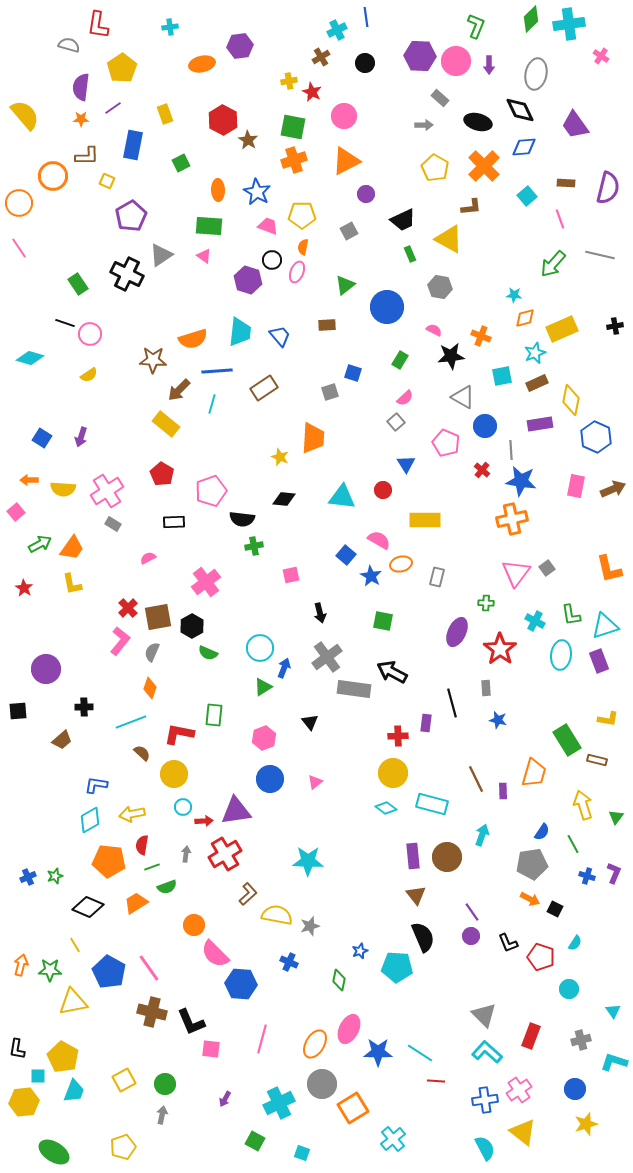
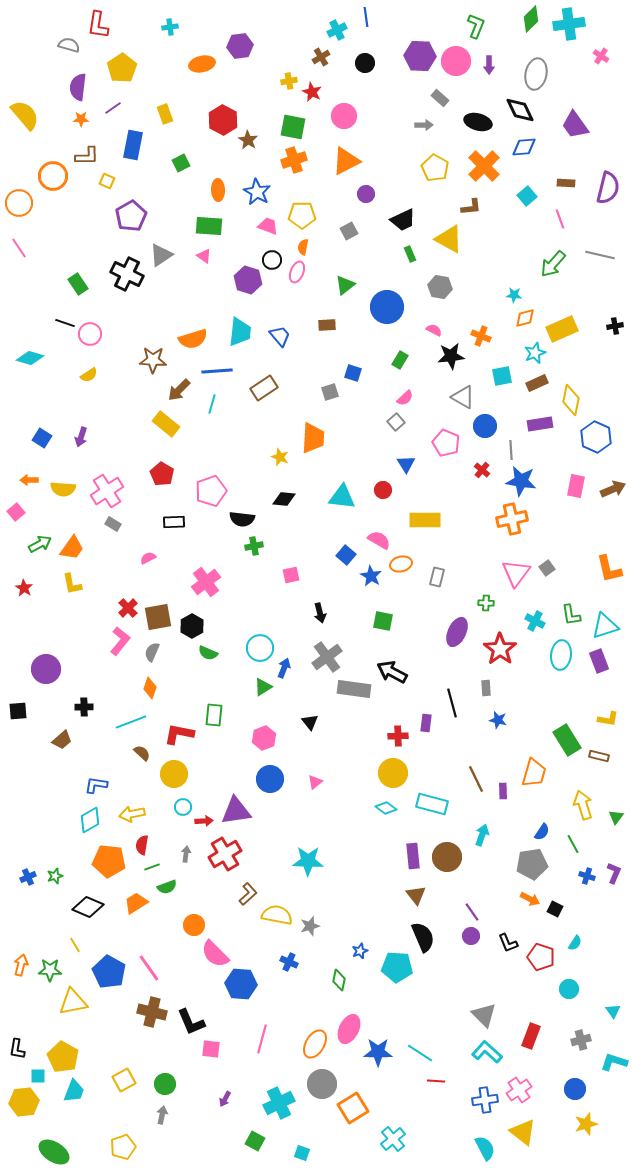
purple semicircle at (81, 87): moved 3 px left
brown rectangle at (597, 760): moved 2 px right, 4 px up
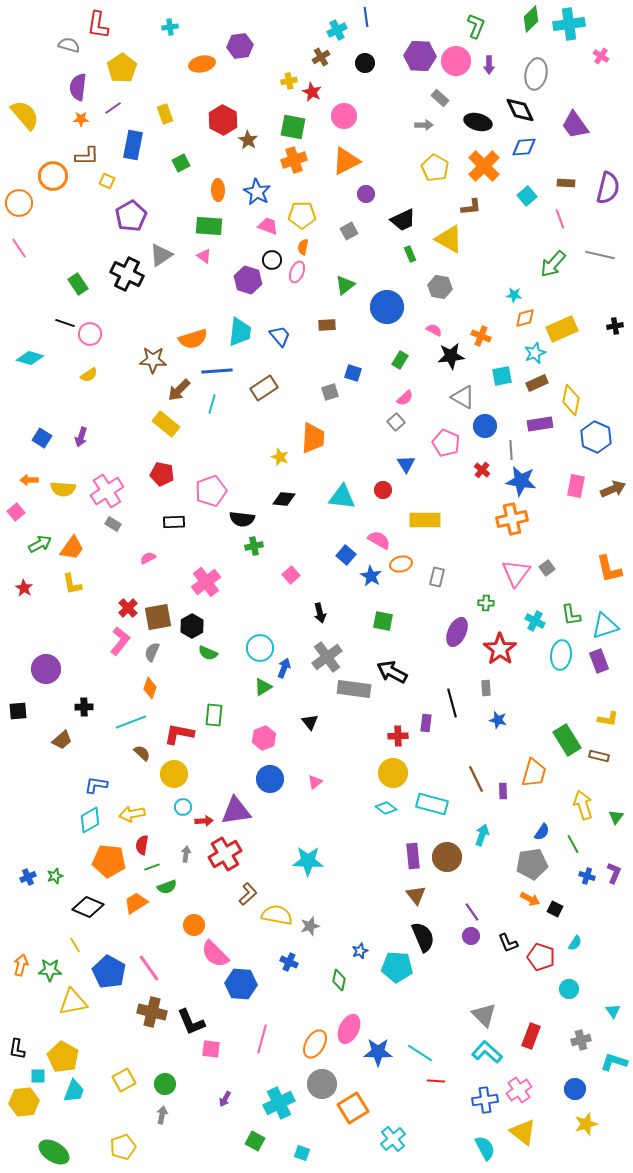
red pentagon at (162, 474): rotated 20 degrees counterclockwise
pink square at (291, 575): rotated 30 degrees counterclockwise
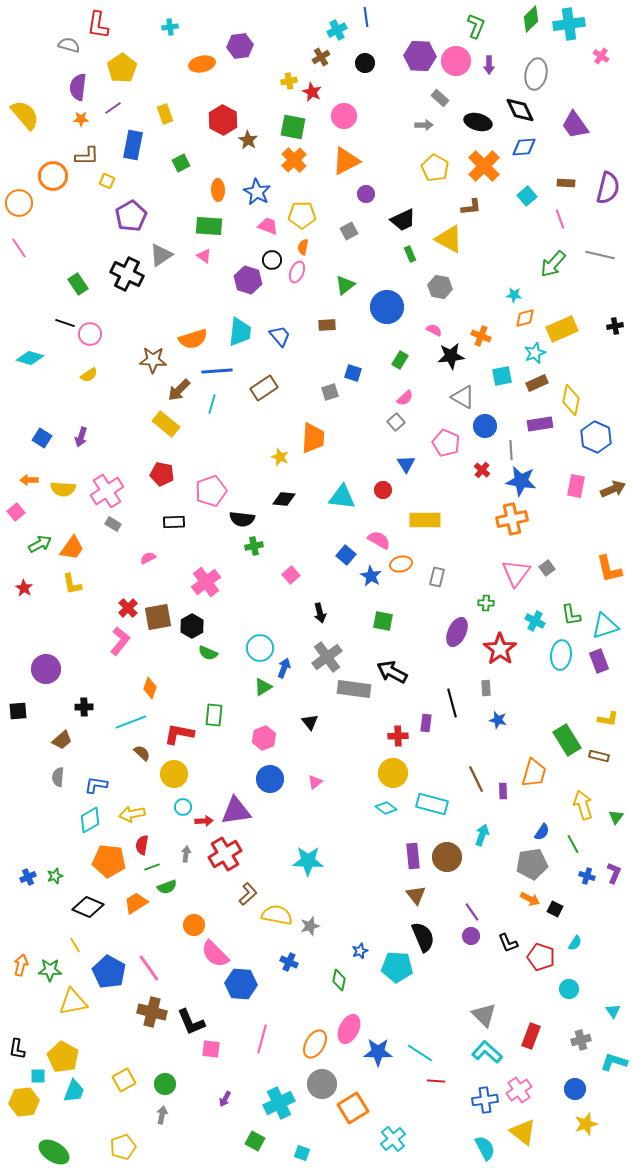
orange cross at (294, 160): rotated 25 degrees counterclockwise
gray semicircle at (152, 652): moved 94 px left, 125 px down; rotated 18 degrees counterclockwise
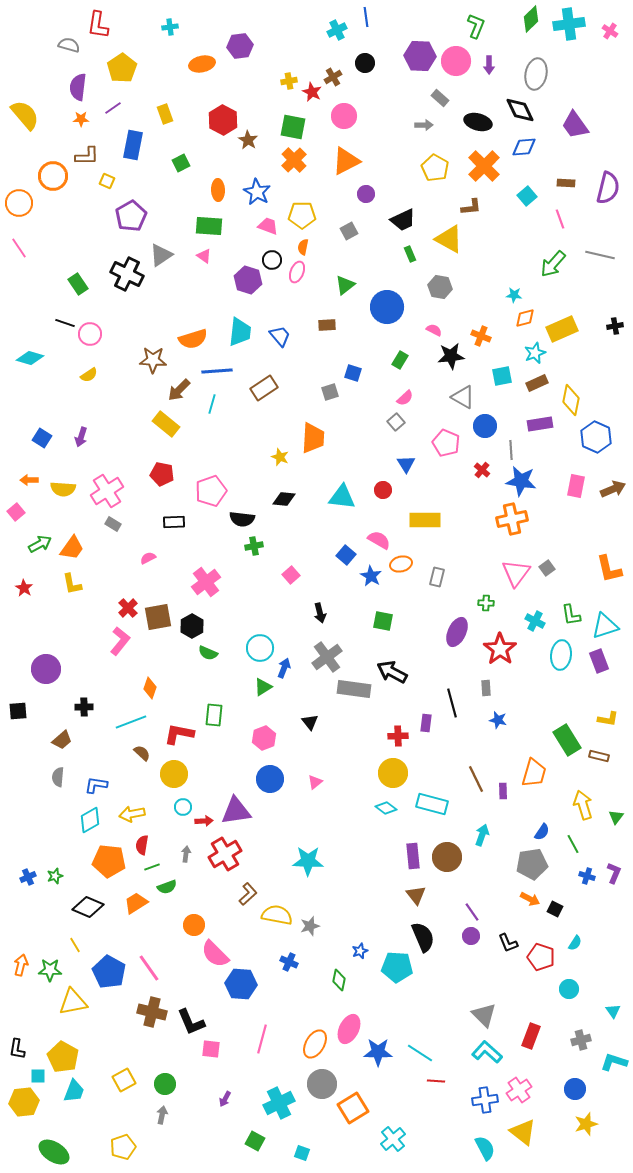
pink cross at (601, 56): moved 9 px right, 25 px up
brown cross at (321, 57): moved 12 px right, 20 px down
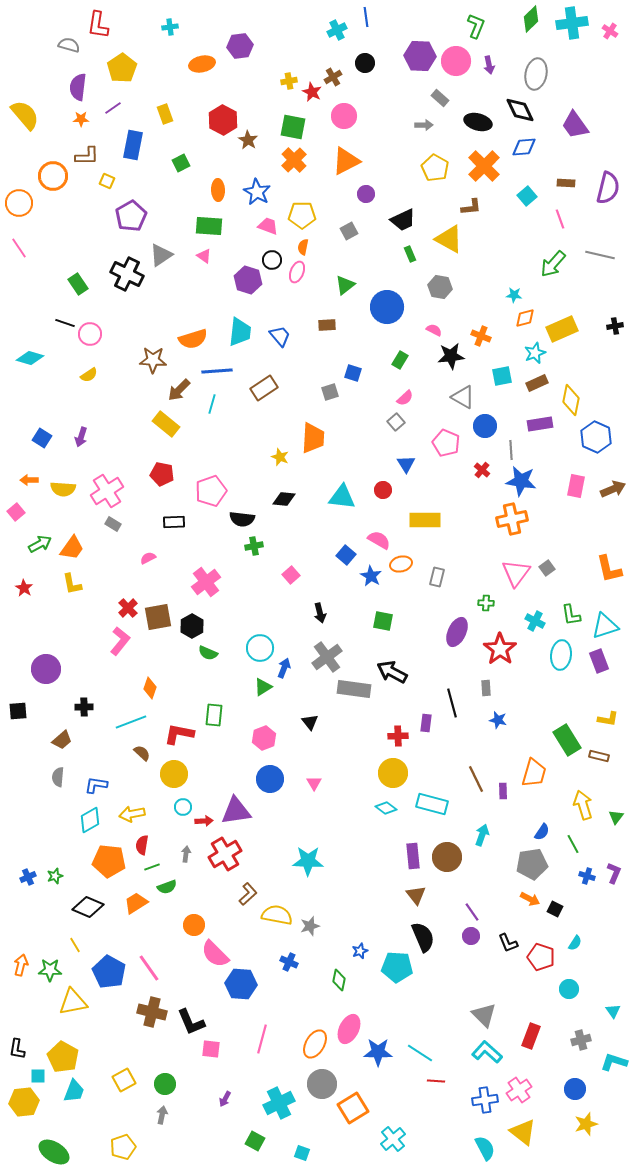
cyan cross at (569, 24): moved 3 px right, 1 px up
purple arrow at (489, 65): rotated 12 degrees counterclockwise
pink triangle at (315, 782): moved 1 px left, 1 px down; rotated 21 degrees counterclockwise
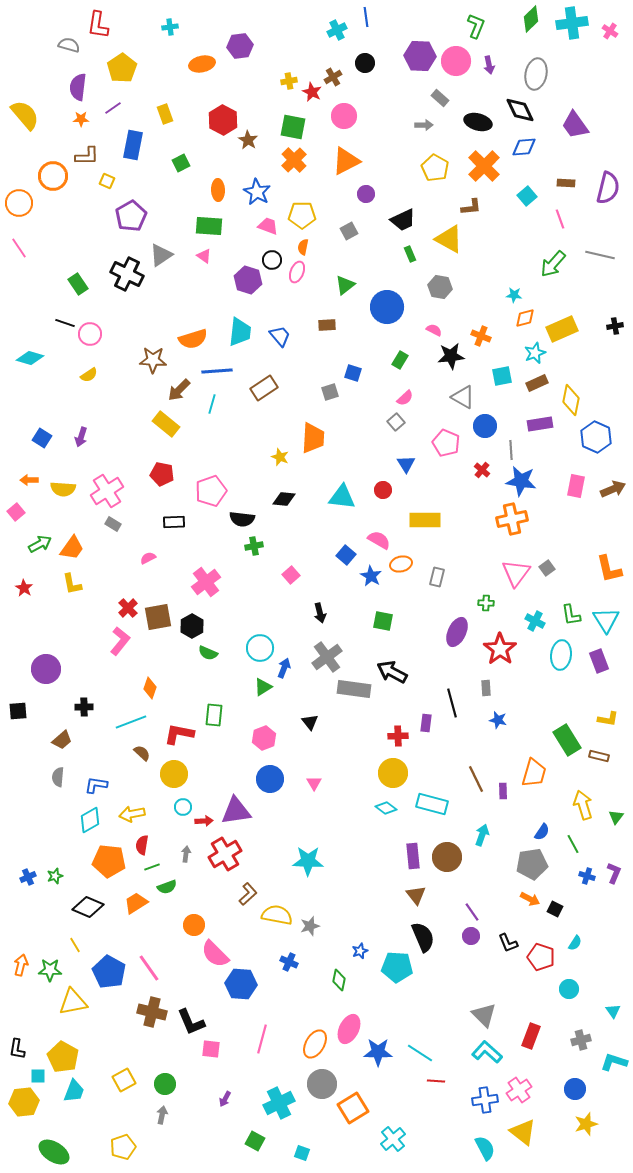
cyan triangle at (605, 626): moved 1 px right, 6 px up; rotated 44 degrees counterclockwise
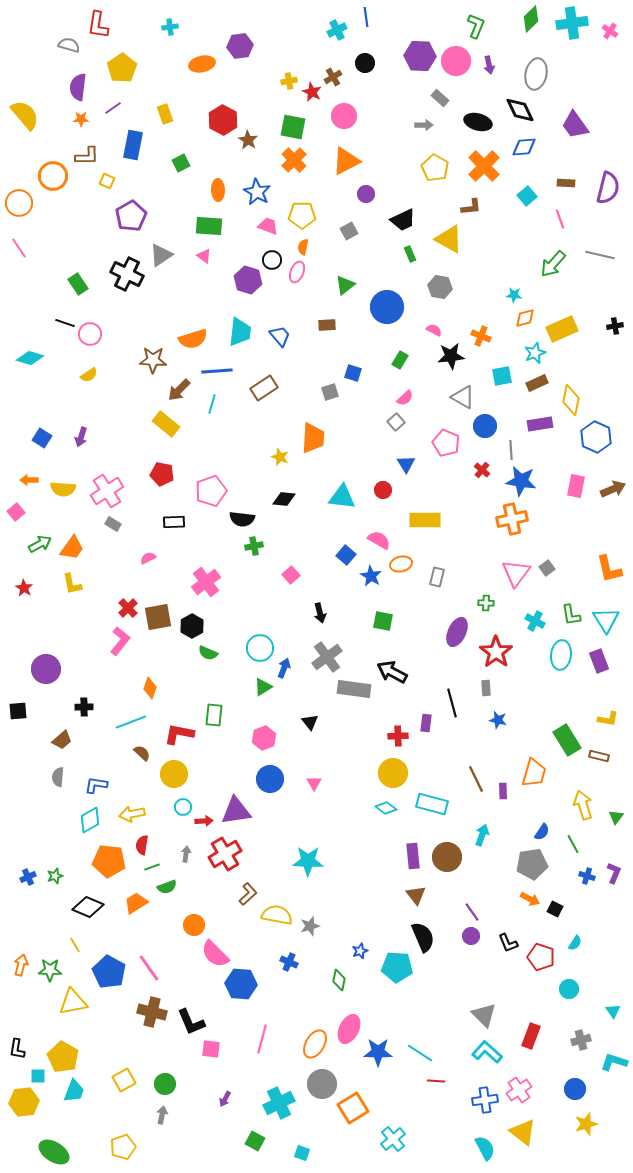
red star at (500, 649): moved 4 px left, 3 px down
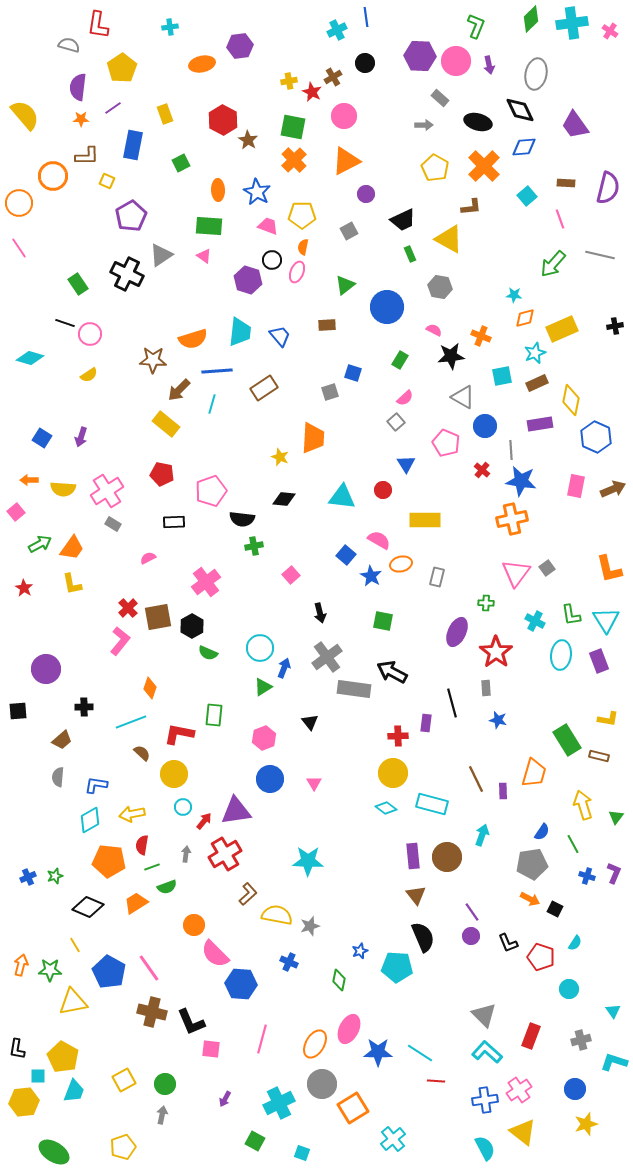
red arrow at (204, 821): rotated 48 degrees counterclockwise
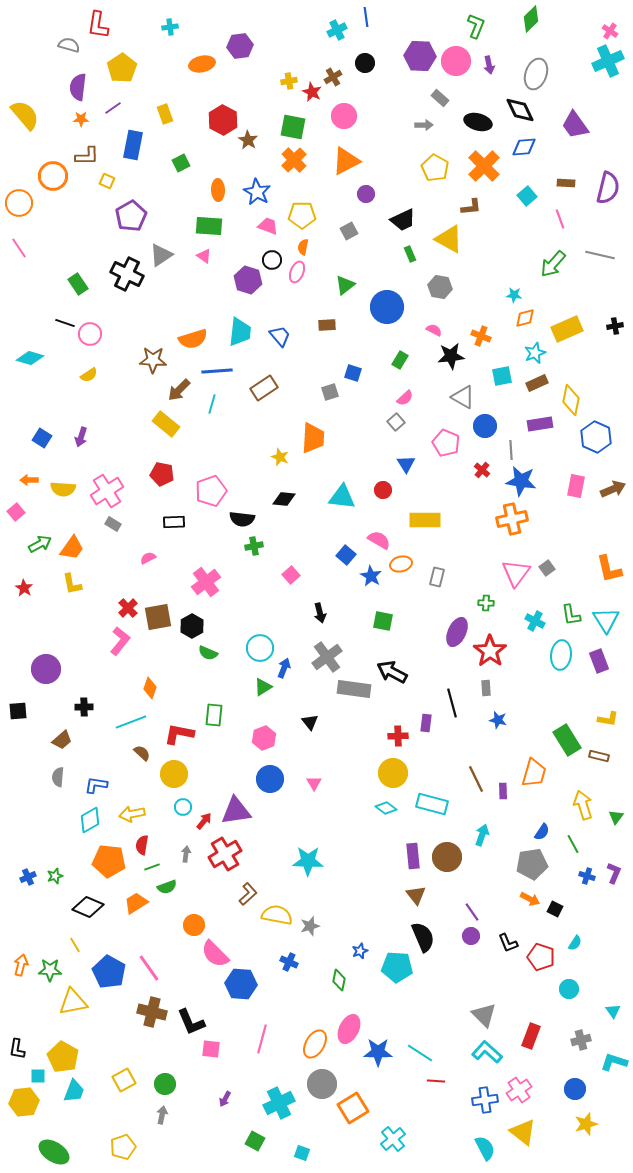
cyan cross at (572, 23): moved 36 px right, 38 px down; rotated 16 degrees counterclockwise
gray ellipse at (536, 74): rotated 8 degrees clockwise
yellow rectangle at (562, 329): moved 5 px right
red star at (496, 652): moved 6 px left, 1 px up
